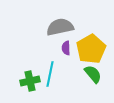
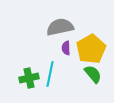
green cross: moved 1 px left, 3 px up
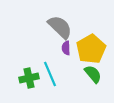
gray semicircle: rotated 56 degrees clockwise
cyan line: rotated 35 degrees counterclockwise
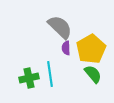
cyan line: rotated 15 degrees clockwise
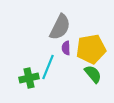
gray semicircle: rotated 72 degrees clockwise
yellow pentagon: rotated 20 degrees clockwise
cyan line: moved 2 px left, 7 px up; rotated 30 degrees clockwise
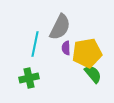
yellow pentagon: moved 4 px left, 4 px down
cyan line: moved 13 px left, 23 px up; rotated 10 degrees counterclockwise
